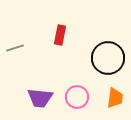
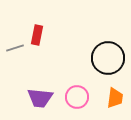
red rectangle: moved 23 px left
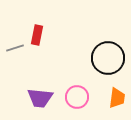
orange trapezoid: moved 2 px right
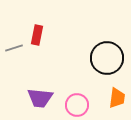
gray line: moved 1 px left
black circle: moved 1 px left
pink circle: moved 8 px down
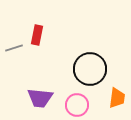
black circle: moved 17 px left, 11 px down
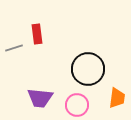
red rectangle: moved 1 px up; rotated 18 degrees counterclockwise
black circle: moved 2 px left
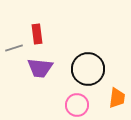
purple trapezoid: moved 30 px up
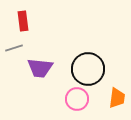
red rectangle: moved 14 px left, 13 px up
pink circle: moved 6 px up
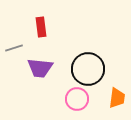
red rectangle: moved 18 px right, 6 px down
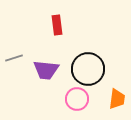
red rectangle: moved 16 px right, 2 px up
gray line: moved 10 px down
purple trapezoid: moved 6 px right, 2 px down
orange trapezoid: moved 1 px down
